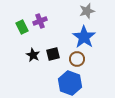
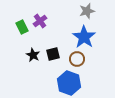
purple cross: rotated 16 degrees counterclockwise
blue hexagon: moved 1 px left
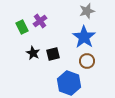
black star: moved 2 px up
brown circle: moved 10 px right, 2 px down
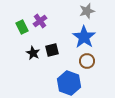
black square: moved 1 px left, 4 px up
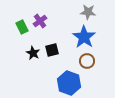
gray star: moved 1 px right, 1 px down; rotated 21 degrees clockwise
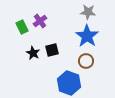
blue star: moved 3 px right, 1 px up
brown circle: moved 1 px left
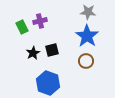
purple cross: rotated 24 degrees clockwise
black star: rotated 16 degrees clockwise
blue hexagon: moved 21 px left
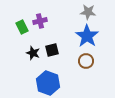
black star: rotated 24 degrees counterclockwise
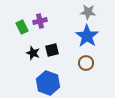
brown circle: moved 2 px down
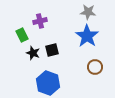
green rectangle: moved 8 px down
brown circle: moved 9 px right, 4 px down
